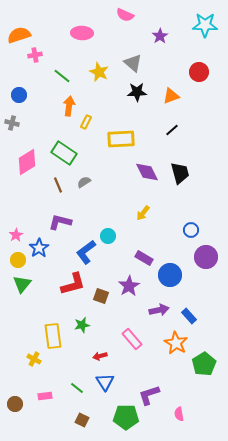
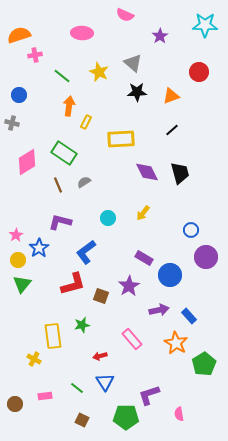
cyan circle at (108, 236): moved 18 px up
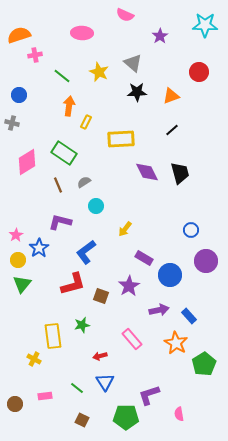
yellow arrow at (143, 213): moved 18 px left, 16 px down
cyan circle at (108, 218): moved 12 px left, 12 px up
purple circle at (206, 257): moved 4 px down
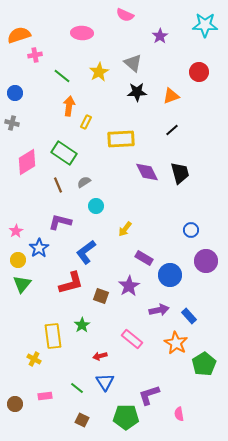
yellow star at (99, 72): rotated 18 degrees clockwise
blue circle at (19, 95): moved 4 px left, 2 px up
pink star at (16, 235): moved 4 px up
red L-shape at (73, 284): moved 2 px left, 1 px up
green star at (82, 325): rotated 21 degrees counterclockwise
pink rectangle at (132, 339): rotated 10 degrees counterclockwise
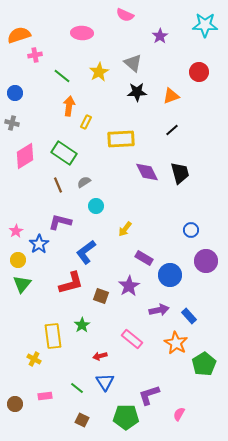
pink diamond at (27, 162): moved 2 px left, 6 px up
blue star at (39, 248): moved 4 px up
pink semicircle at (179, 414): rotated 40 degrees clockwise
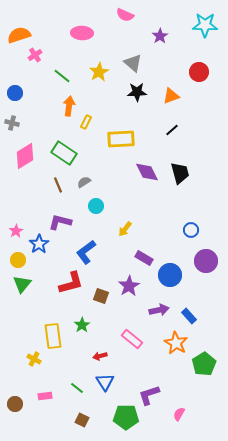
pink cross at (35, 55): rotated 24 degrees counterclockwise
